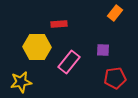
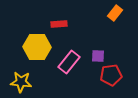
purple square: moved 5 px left, 6 px down
red pentagon: moved 4 px left, 3 px up
yellow star: rotated 15 degrees clockwise
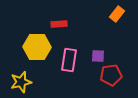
orange rectangle: moved 2 px right, 1 px down
pink rectangle: moved 2 px up; rotated 30 degrees counterclockwise
yellow star: rotated 20 degrees counterclockwise
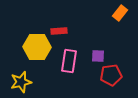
orange rectangle: moved 3 px right, 1 px up
red rectangle: moved 7 px down
pink rectangle: moved 1 px down
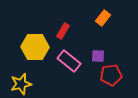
orange rectangle: moved 17 px left, 5 px down
red rectangle: moved 4 px right; rotated 56 degrees counterclockwise
yellow hexagon: moved 2 px left
pink rectangle: rotated 60 degrees counterclockwise
yellow star: moved 2 px down
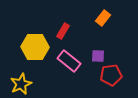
yellow star: rotated 10 degrees counterclockwise
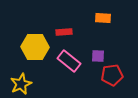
orange rectangle: rotated 56 degrees clockwise
red rectangle: moved 1 px right, 1 px down; rotated 56 degrees clockwise
red pentagon: moved 1 px right
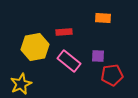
yellow hexagon: rotated 12 degrees counterclockwise
